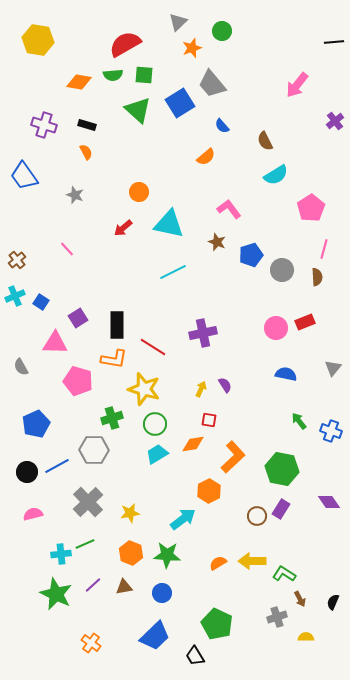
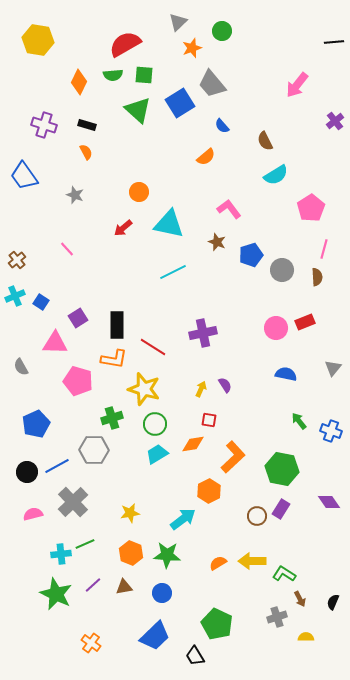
orange diamond at (79, 82): rotated 75 degrees counterclockwise
gray cross at (88, 502): moved 15 px left
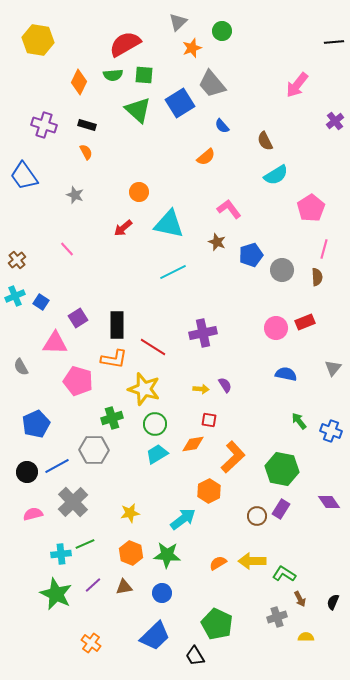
yellow arrow at (201, 389): rotated 70 degrees clockwise
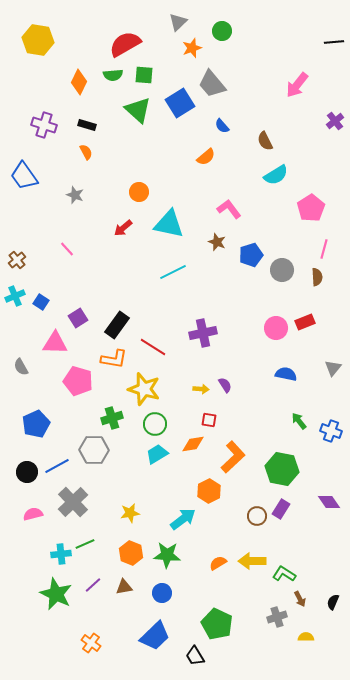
black rectangle at (117, 325): rotated 36 degrees clockwise
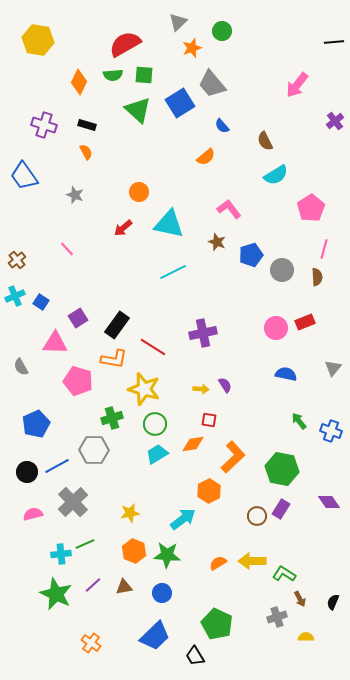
orange hexagon at (131, 553): moved 3 px right, 2 px up
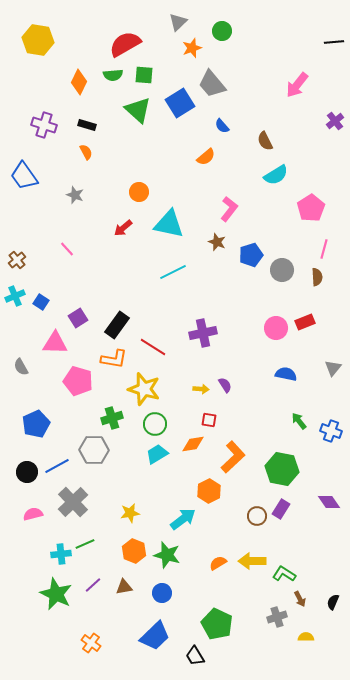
pink L-shape at (229, 209): rotated 75 degrees clockwise
green star at (167, 555): rotated 12 degrees clockwise
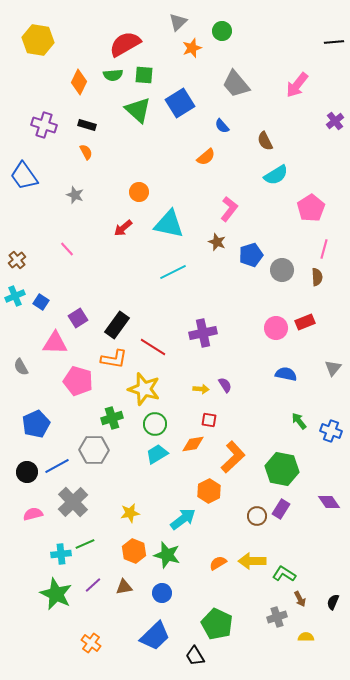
gray trapezoid at (212, 84): moved 24 px right
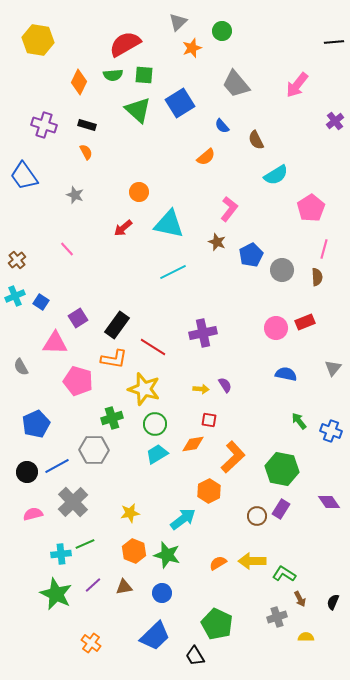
brown semicircle at (265, 141): moved 9 px left, 1 px up
blue pentagon at (251, 255): rotated 10 degrees counterclockwise
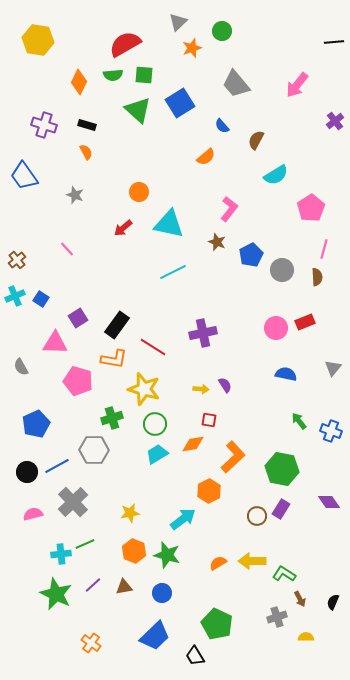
brown semicircle at (256, 140): rotated 54 degrees clockwise
blue square at (41, 302): moved 3 px up
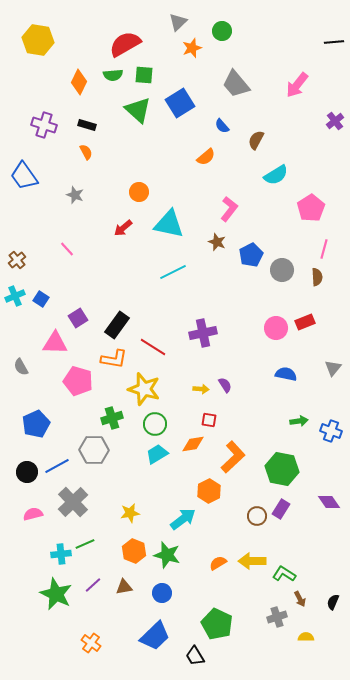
green arrow at (299, 421): rotated 120 degrees clockwise
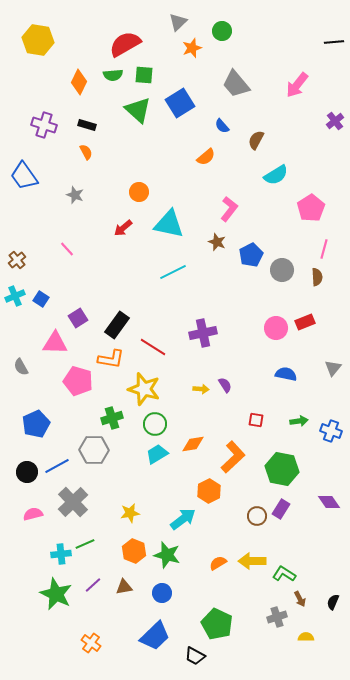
orange L-shape at (114, 359): moved 3 px left
red square at (209, 420): moved 47 px right
black trapezoid at (195, 656): rotated 30 degrees counterclockwise
